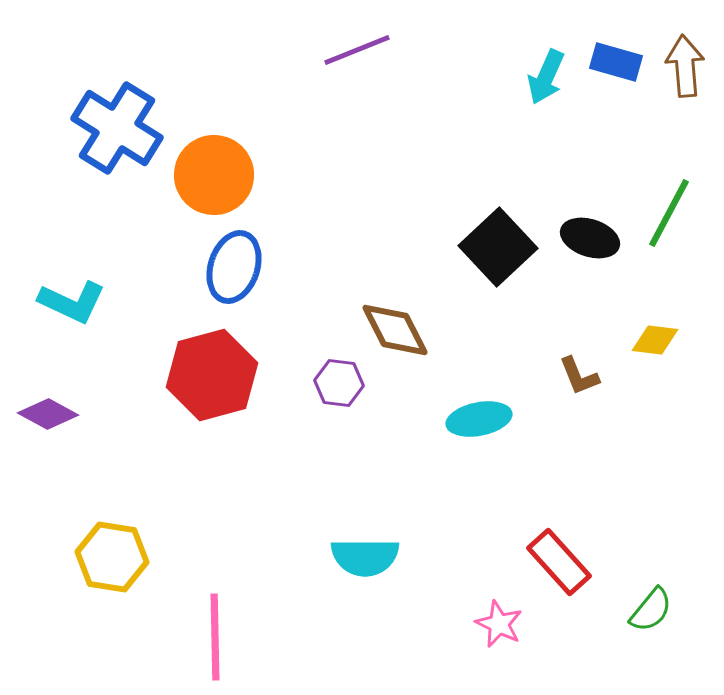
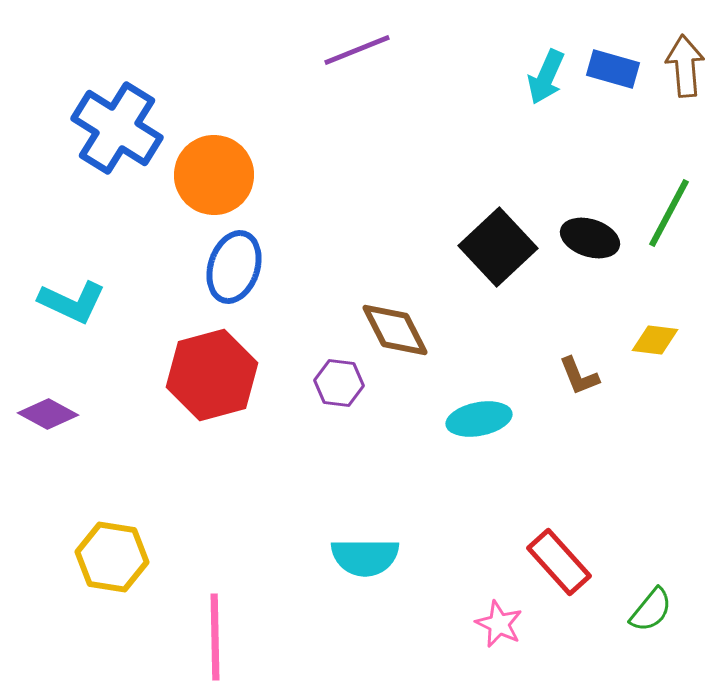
blue rectangle: moved 3 px left, 7 px down
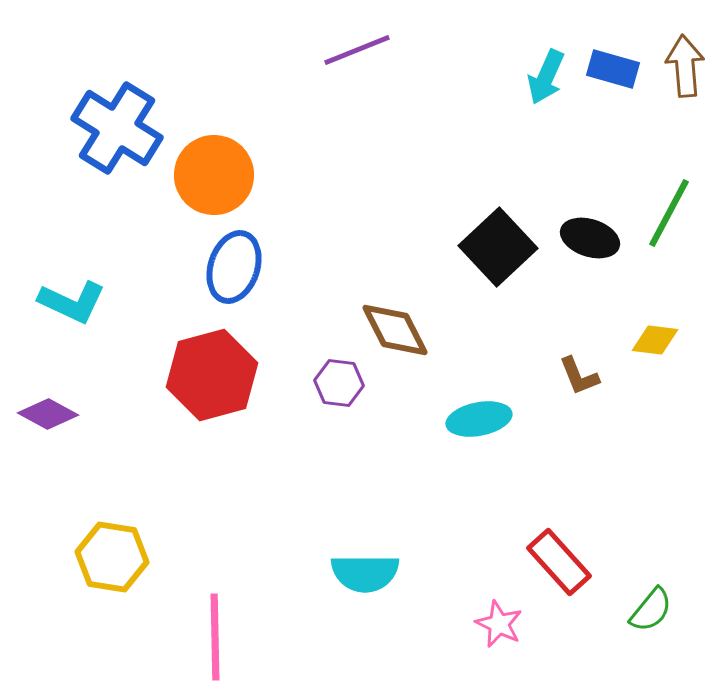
cyan semicircle: moved 16 px down
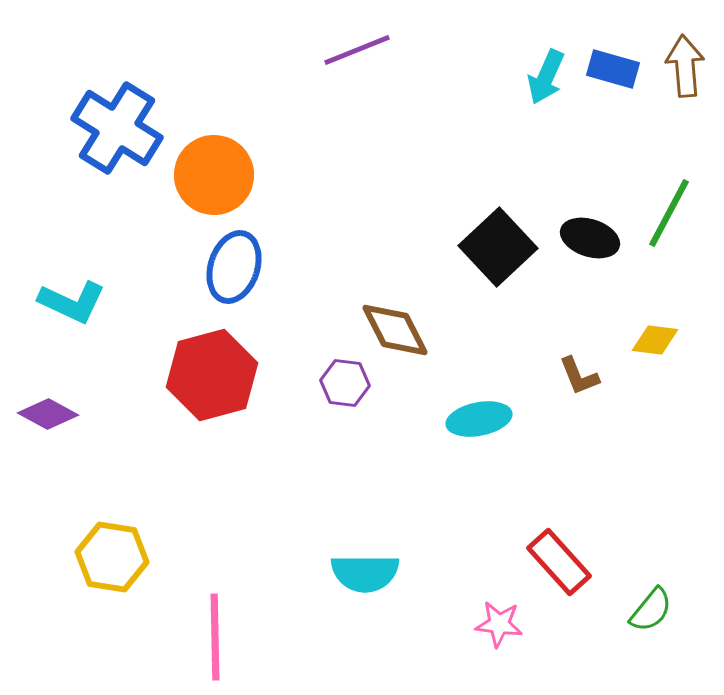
purple hexagon: moved 6 px right
pink star: rotated 18 degrees counterclockwise
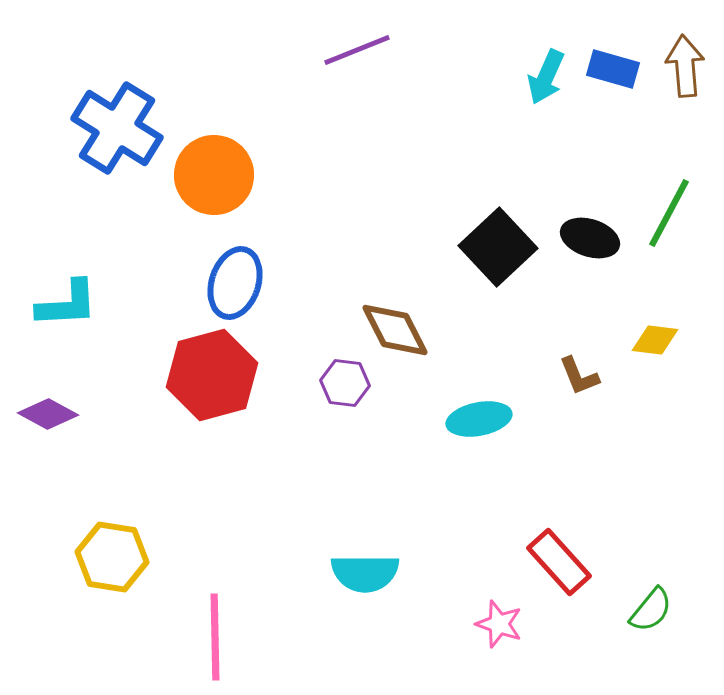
blue ellipse: moved 1 px right, 16 px down
cyan L-shape: moved 5 px left, 2 px down; rotated 28 degrees counterclockwise
pink star: rotated 12 degrees clockwise
